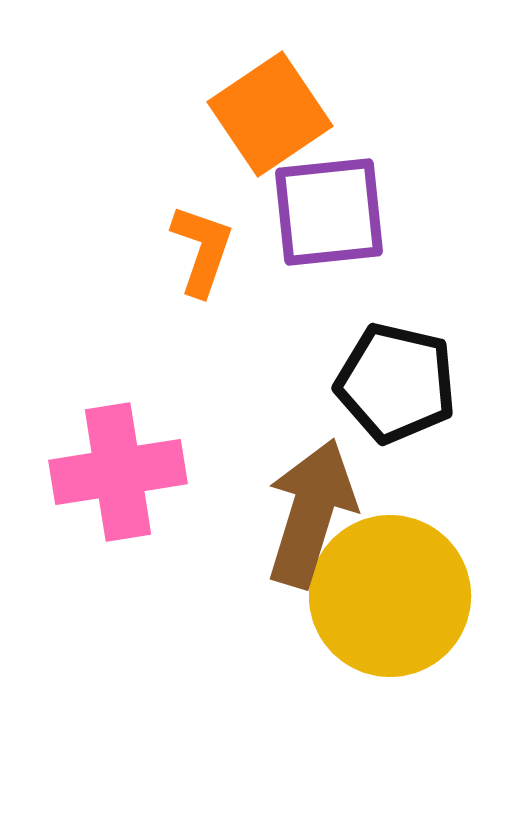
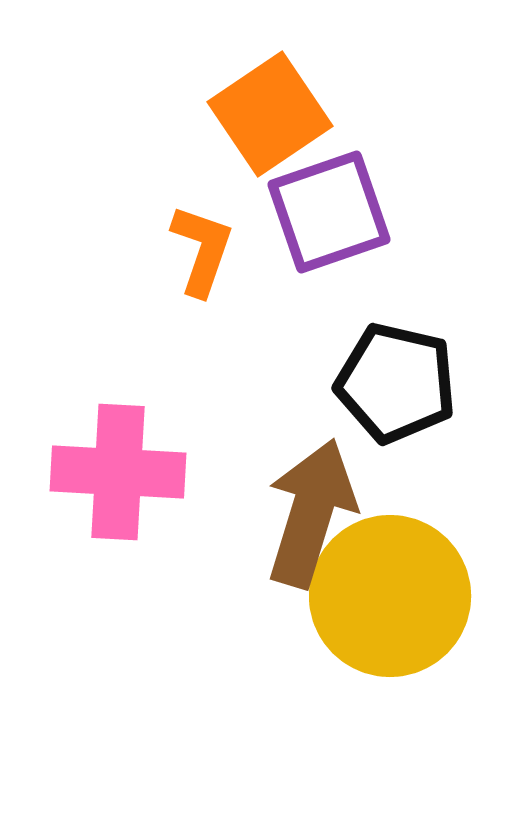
purple square: rotated 13 degrees counterclockwise
pink cross: rotated 12 degrees clockwise
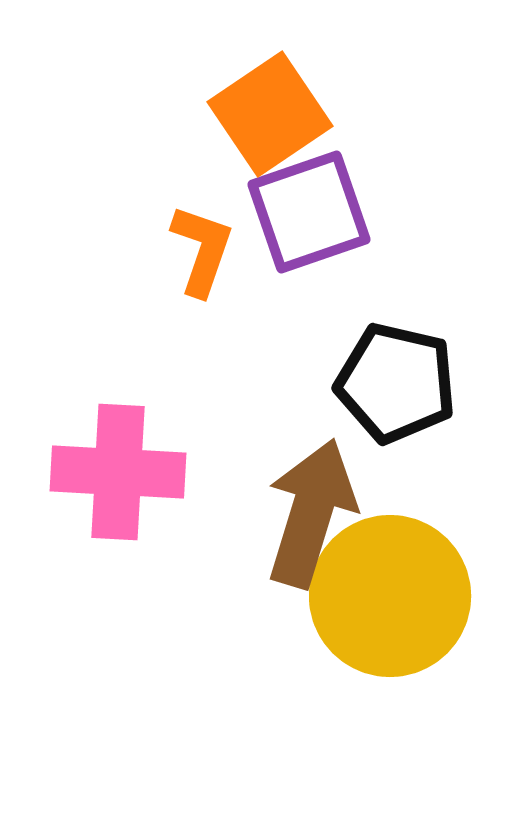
purple square: moved 20 px left
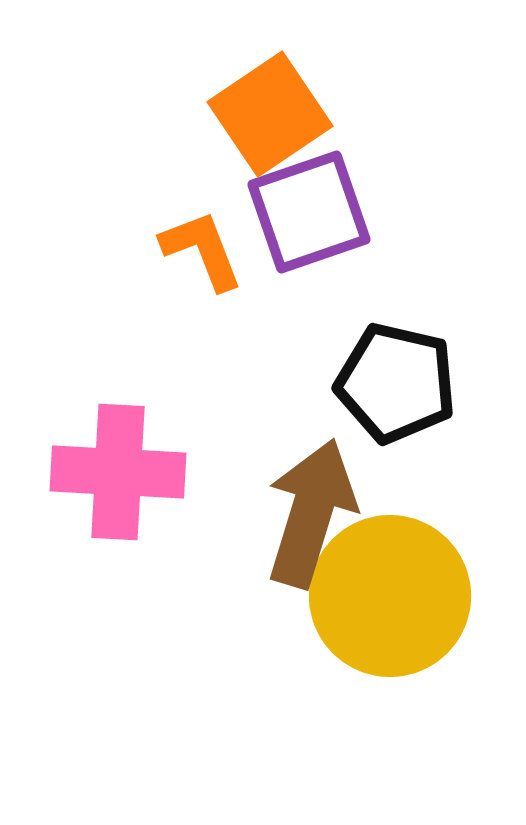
orange L-shape: rotated 40 degrees counterclockwise
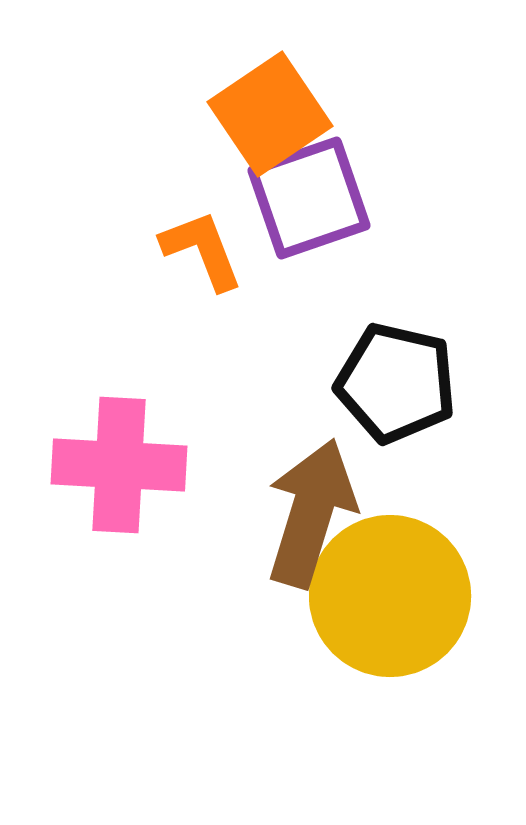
purple square: moved 14 px up
pink cross: moved 1 px right, 7 px up
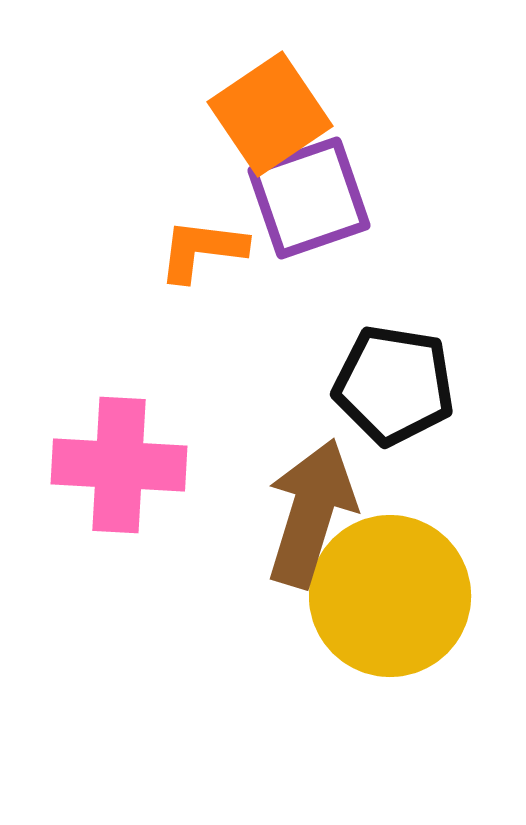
orange L-shape: rotated 62 degrees counterclockwise
black pentagon: moved 2 px left, 2 px down; rotated 4 degrees counterclockwise
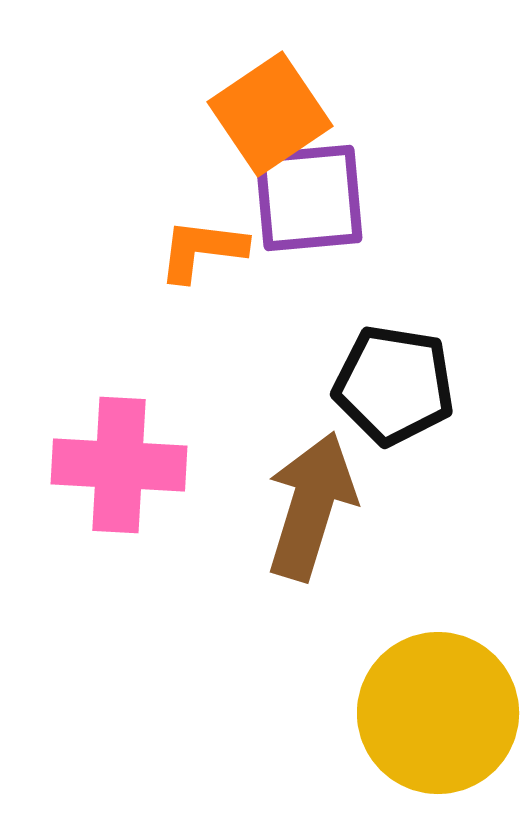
purple square: rotated 14 degrees clockwise
brown arrow: moved 7 px up
yellow circle: moved 48 px right, 117 px down
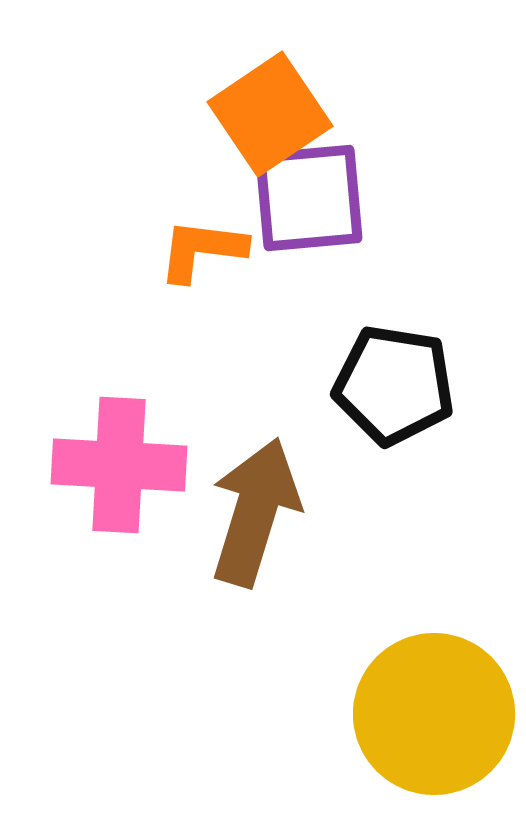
brown arrow: moved 56 px left, 6 px down
yellow circle: moved 4 px left, 1 px down
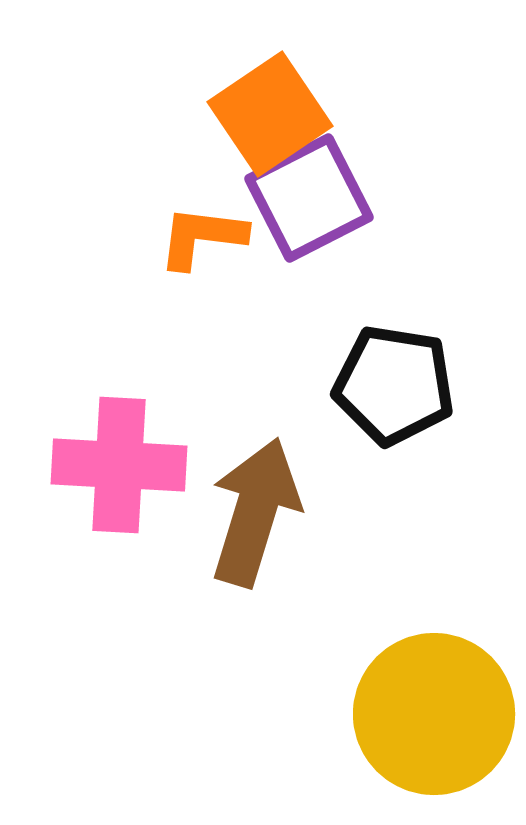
purple square: rotated 22 degrees counterclockwise
orange L-shape: moved 13 px up
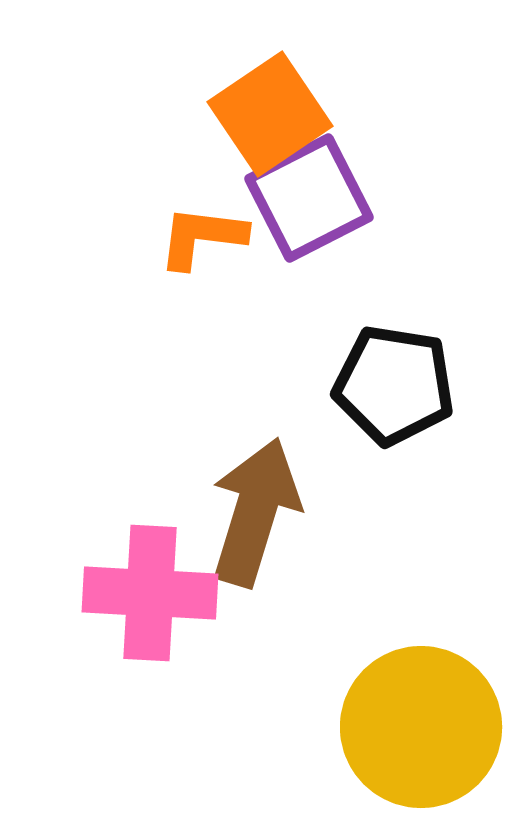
pink cross: moved 31 px right, 128 px down
yellow circle: moved 13 px left, 13 px down
